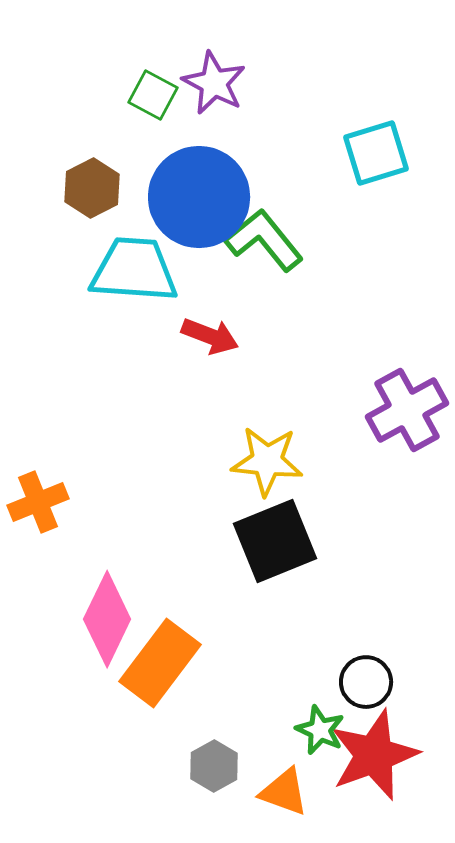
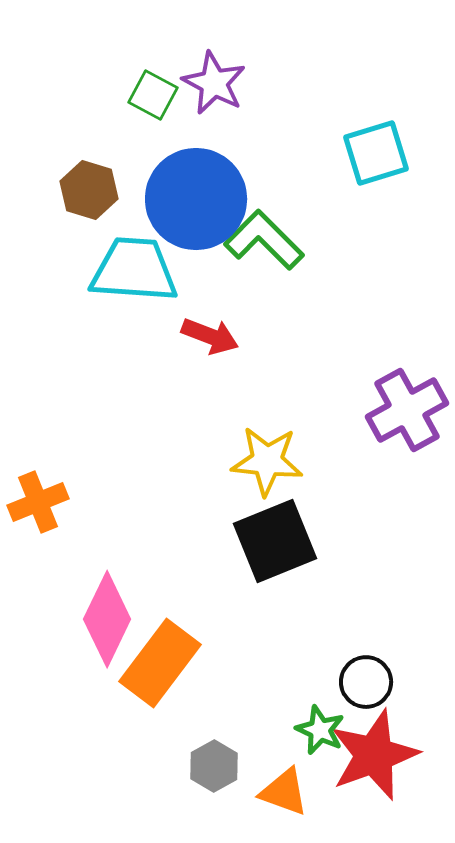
brown hexagon: moved 3 px left, 2 px down; rotated 16 degrees counterclockwise
blue circle: moved 3 px left, 2 px down
green L-shape: rotated 6 degrees counterclockwise
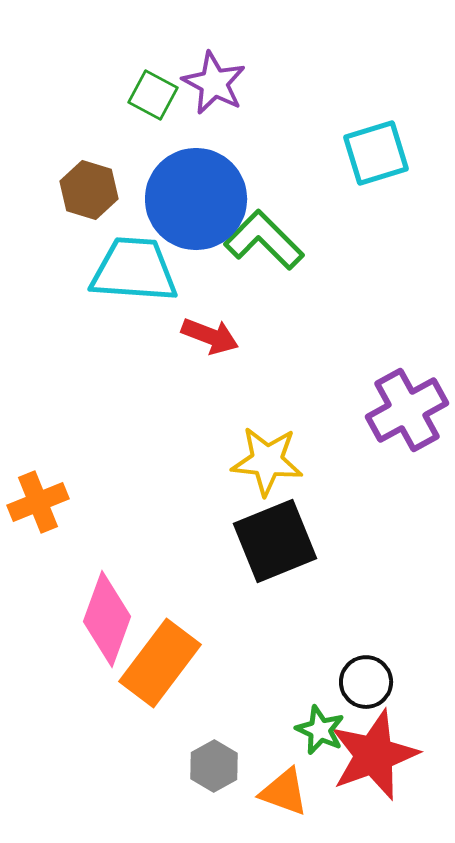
pink diamond: rotated 6 degrees counterclockwise
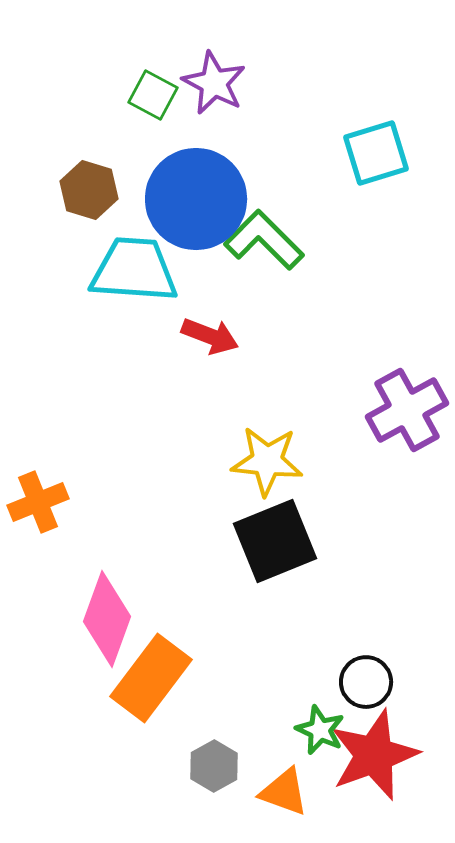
orange rectangle: moved 9 px left, 15 px down
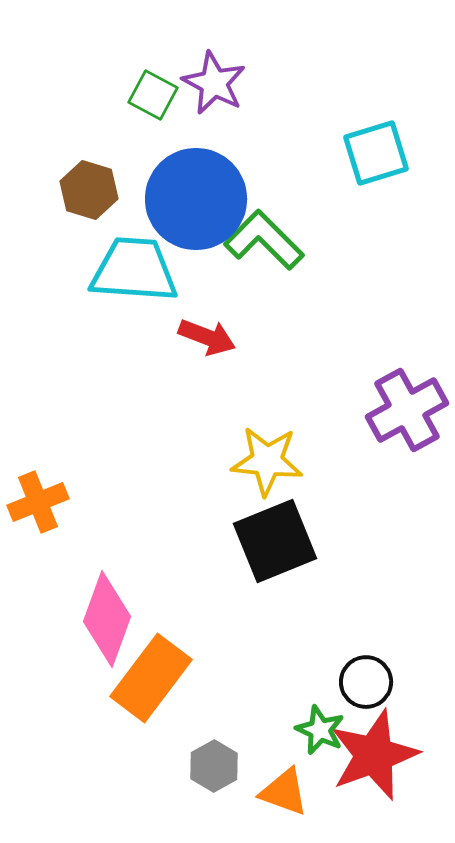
red arrow: moved 3 px left, 1 px down
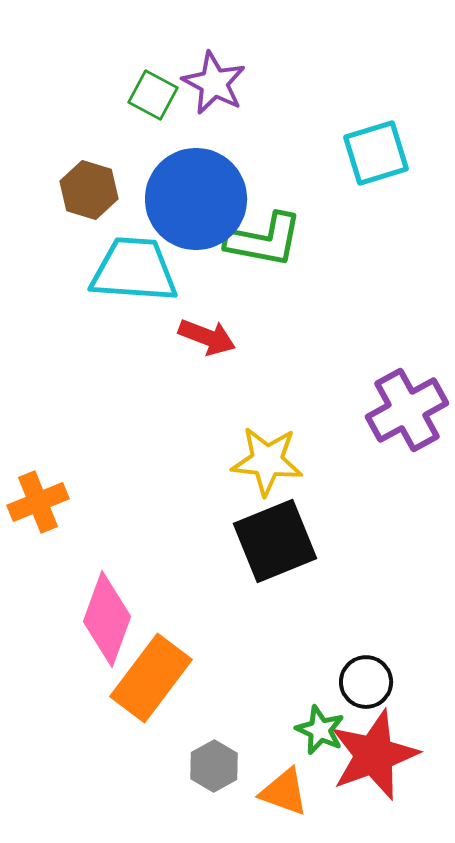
green L-shape: rotated 146 degrees clockwise
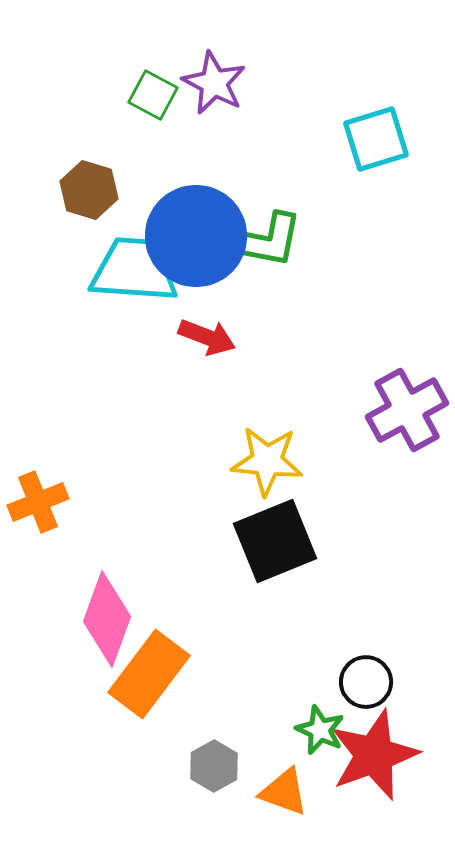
cyan square: moved 14 px up
blue circle: moved 37 px down
orange rectangle: moved 2 px left, 4 px up
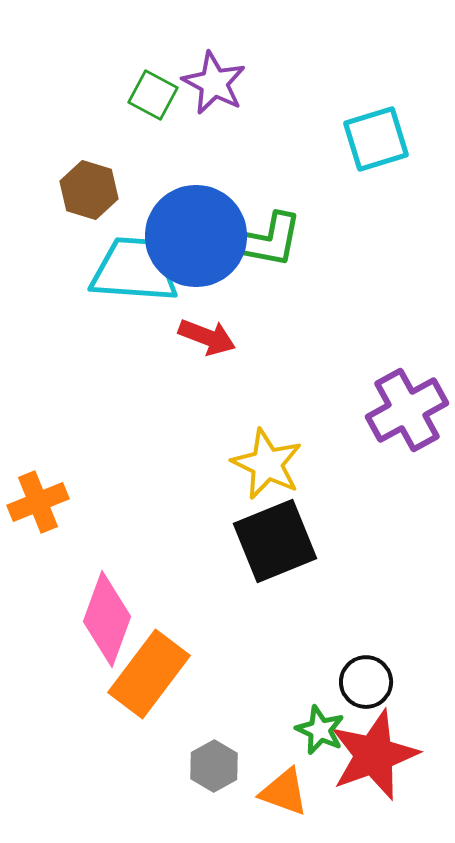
yellow star: moved 3 px down; rotated 20 degrees clockwise
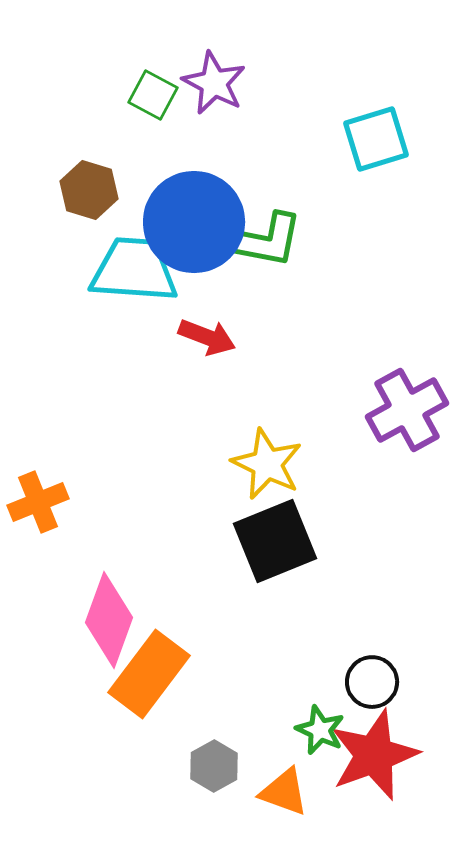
blue circle: moved 2 px left, 14 px up
pink diamond: moved 2 px right, 1 px down
black circle: moved 6 px right
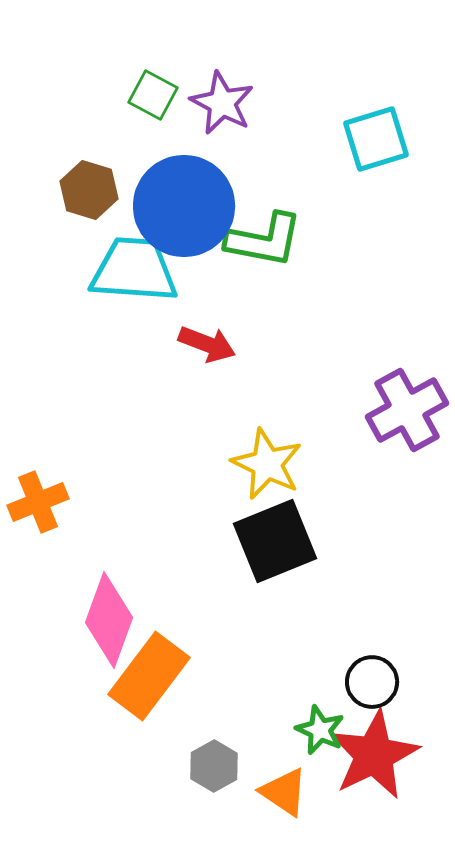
purple star: moved 8 px right, 20 px down
blue circle: moved 10 px left, 16 px up
red arrow: moved 7 px down
orange rectangle: moved 2 px down
red star: rotated 6 degrees counterclockwise
orange triangle: rotated 14 degrees clockwise
